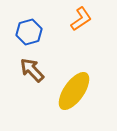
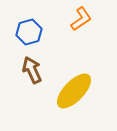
brown arrow: rotated 20 degrees clockwise
yellow ellipse: rotated 9 degrees clockwise
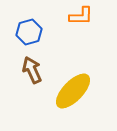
orange L-shape: moved 3 px up; rotated 35 degrees clockwise
yellow ellipse: moved 1 px left
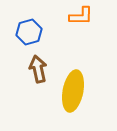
brown arrow: moved 6 px right, 1 px up; rotated 12 degrees clockwise
yellow ellipse: rotated 33 degrees counterclockwise
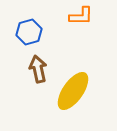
yellow ellipse: rotated 24 degrees clockwise
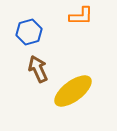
brown arrow: rotated 12 degrees counterclockwise
yellow ellipse: rotated 18 degrees clockwise
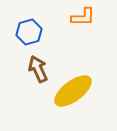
orange L-shape: moved 2 px right, 1 px down
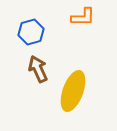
blue hexagon: moved 2 px right
yellow ellipse: rotated 33 degrees counterclockwise
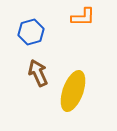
brown arrow: moved 4 px down
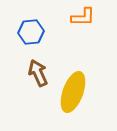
blue hexagon: rotated 10 degrees clockwise
yellow ellipse: moved 1 px down
